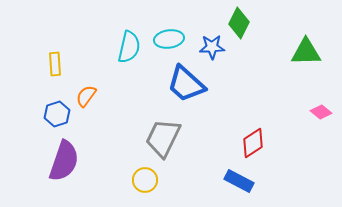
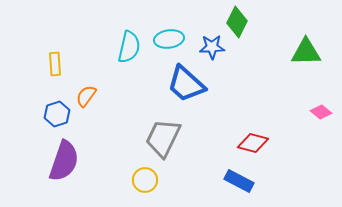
green diamond: moved 2 px left, 1 px up
red diamond: rotated 48 degrees clockwise
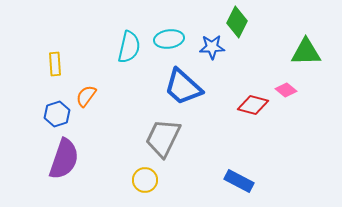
blue trapezoid: moved 3 px left, 3 px down
pink diamond: moved 35 px left, 22 px up
red diamond: moved 38 px up
purple semicircle: moved 2 px up
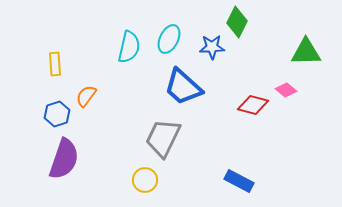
cyan ellipse: rotated 56 degrees counterclockwise
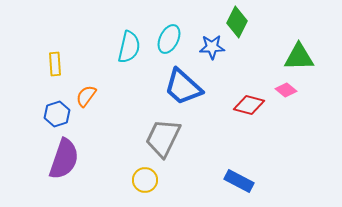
green triangle: moved 7 px left, 5 px down
red diamond: moved 4 px left
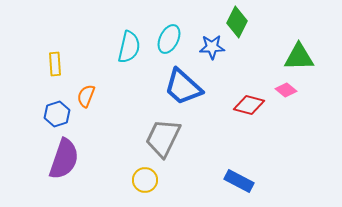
orange semicircle: rotated 15 degrees counterclockwise
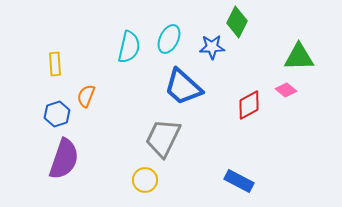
red diamond: rotated 44 degrees counterclockwise
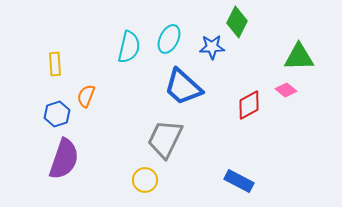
gray trapezoid: moved 2 px right, 1 px down
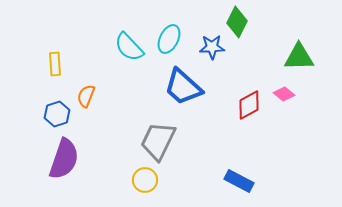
cyan semicircle: rotated 124 degrees clockwise
pink diamond: moved 2 px left, 4 px down
gray trapezoid: moved 7 px left, 2 px down
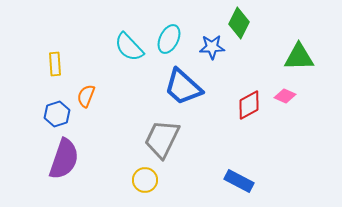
green diamond: moved 2 px right, 1 px down
pink diamond: moved 1 px right, 2 px down; rotated 15 degrees counterclockwise
gray trapezoid: moved 4 px right, 2 px up
